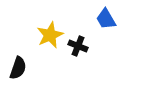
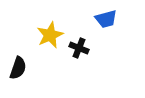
blue trapezoid: rotated 75 degrees counterclockwise
black cross: moved 1 px right, 2 px down
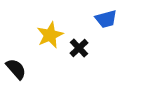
black cross: rotated 24 degrees clockwise
black semicircle: moved 2 px left, 1 px down; rotated 60 degrees counterclockwise
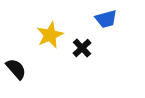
black cross: moved 3 px right
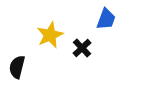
blue trapezoid: rotated 55 degrees counterclockwise
black semicircle: moved 1 px right, 2 px up; rotated 125 degrees counterclockwise
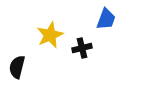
black cross: rotated 30 degrees clockwise
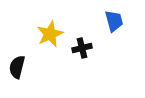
blue trapezoid: moved 8 px right, 2 px down; rotated 35 degrees counterclockwise
yellow star: moved 1 px up
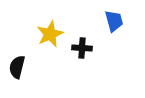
black cross: rotated 18 degrees clockwise
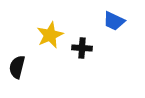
blue trapezoid: rotated 130 degrees clockwise
yellow star: moved 1 px down
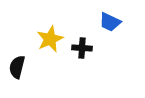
blue trapezoid: moved 4 px left, 1 px down
yellow star: moved 4 px down
